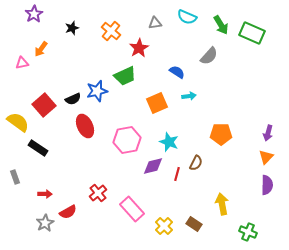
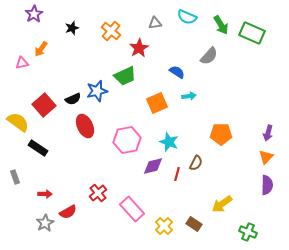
yellow arrow: rotated 115 degrees counterclockwise
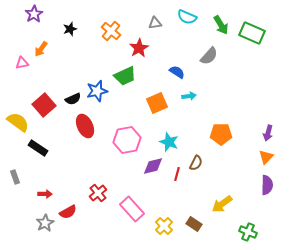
black star: moved 2 px left, 1 px down
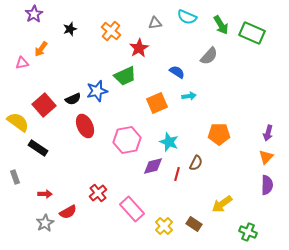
orange pentagon: moved 2 px left
